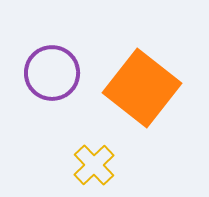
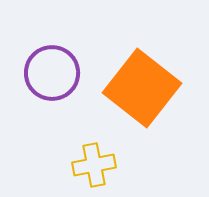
yellow cross: rotated 33 degrees clockwise
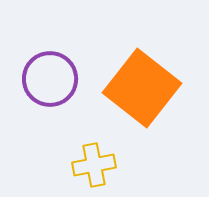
purple circle: moved 2 px left, 6 px down
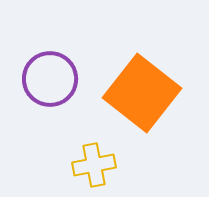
orange square: moved 5 px down
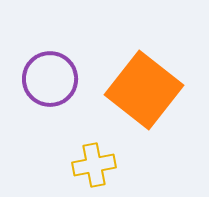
orange square: moved 2 px right, 3 px up
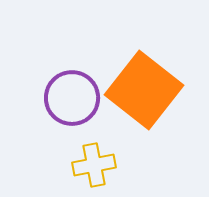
purple circle: moved 22 px right, 19 px down
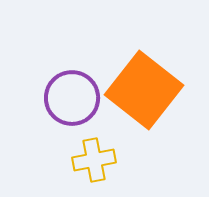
yellow cross: moved 5 px up
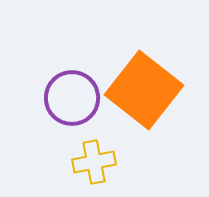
yellow cross: moved 2 px down
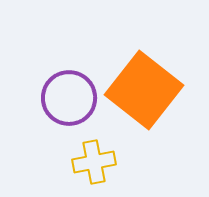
purple circle: moved 3 px left
